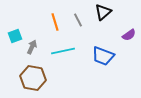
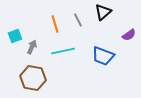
orange line: moved 2 px down
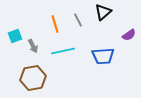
gray arrow: moved 1 px right, 1 px up; rotated 128 degrees clockwise
blue trapezoid: rotated 25 degrees counterclockwise
brown hexagon: rotated 20 degrees counterclockwise
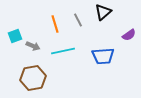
gray arrow: rotated 40 degrees counterclockwise
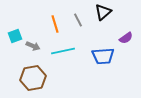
purple semicircle: moved 3 px left, 3 px down
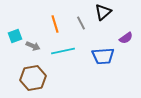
gray line: moved 3 px right, 3 px down
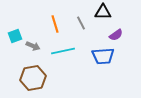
black triangle: rotated 42 degrees clockwise
purple semicircle: moved 10 px left, 3 px up
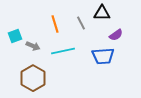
black triangle: moved 1 px left, 1 px down
brown hexagon: rotated 20 degrees counterclockwise
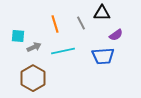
cyan square: moved 3 px right; rotated 24 degrees clockwise
gray arrow: moved 1 px right, 1 px down; rotated 48 degrees counterclockwise
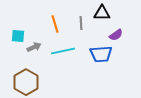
gray line: rotated 24 degrees clockwise
blue trapezoid: moved 2 px left, 2 px up
brown hexagon: moved 7 px left, 4 px down
